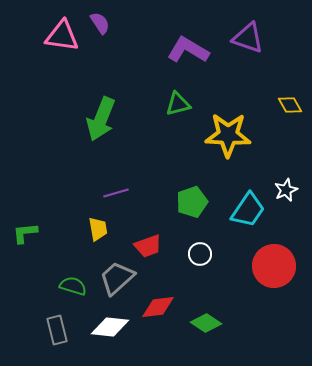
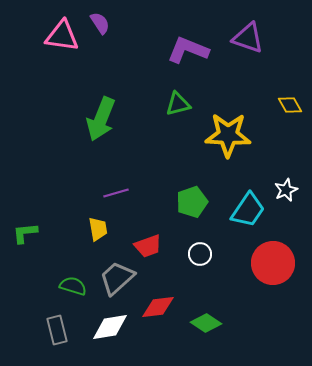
purple L-shape: rotated 9 degrees counterclockwise
red circle: moved 1 px left, 3 px up
white diamond: rotated 15 degrees counterclockwise
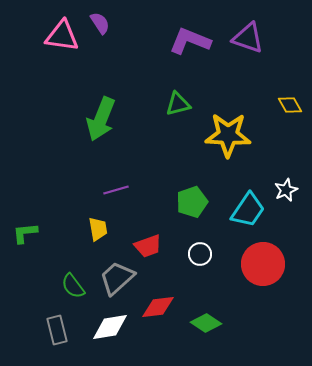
purple L-shape: moved 2 px right, 9 px up
purple line: moved 3 px up
red circle: moved 10 px left, 1 px down
green semicircle: rotated 144 degrees counterclockwise
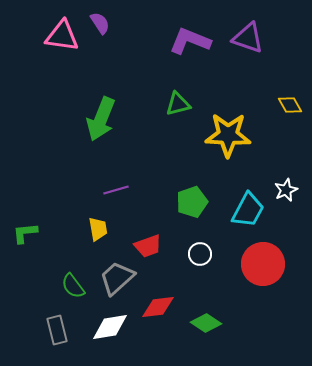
cyan trapezoid: rotated 6 degrees counterclockwise
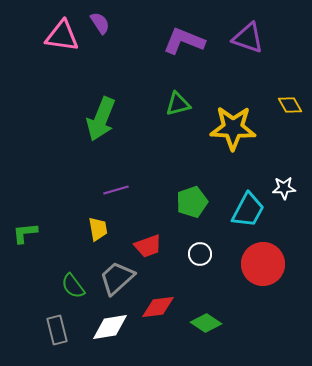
purple L-shape: moved 6 px left
yellow star: moved 5 px right, 7 px up
white star: moved 2 px left, 2 px up; rotated 20 degrees clockwise
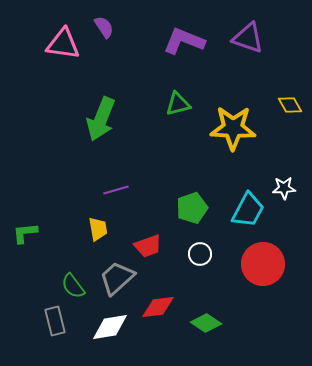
purple semicircle: moved 4 px right, 4 px down
pink triangle: moved 1 px right, 8 px down
green pentagon: moved 6 px down
gray rectangle: moved 2 px left, 9 px up
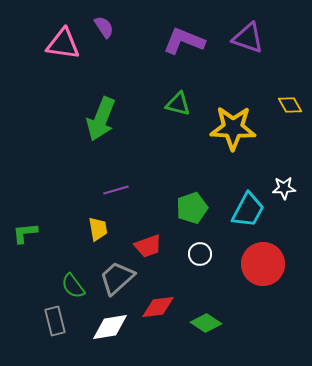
green triangle: rotated 28 degrees clockwise
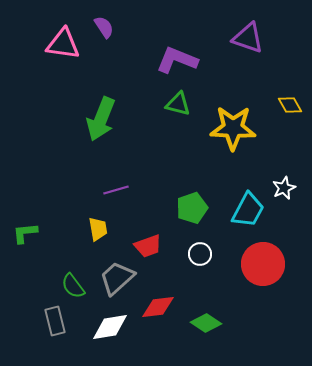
purple L-shape: moved 7 px left, 19 px down
white star: rotated 20 degrees counterclockwise
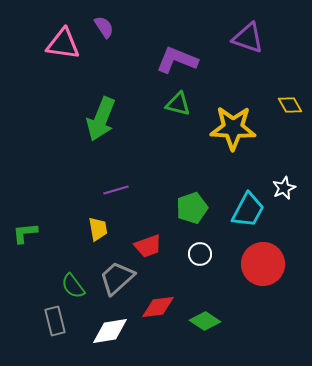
green diamond: moved 1 px left, 2 px up
white diamond: moved 4 px down
